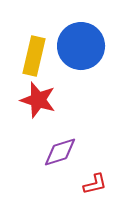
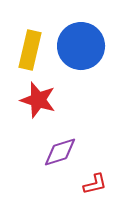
yellow rectangle: moved 4 px left, 6 px up
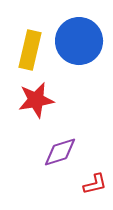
blue circle: moved 2 px left, 5 px up
red star: moved 2 px left; rotated 27 degrees counterclockwise
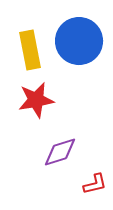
yellow rectangle: rotated 24 degrees counterclockwise
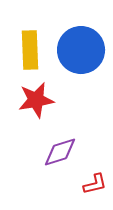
blue circle: moved 2 px right, 9 px down
yellow rectangle: rotated 9 degrees clockwise
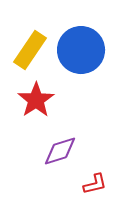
yellow rectangle: rotated 36 degrees clockwise
red star: rotated 24 degrees counterclockwise
purple diamond: moved 1 px up
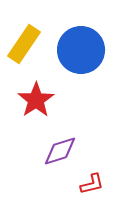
yellow rectangle: moved 6 px left, 6 px up
red L-shape: moved 3 px left
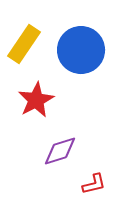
red star: rotated 6 degrees clockwise
red L-shape: moved 2 px right
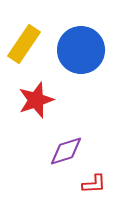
red star: rotated 9 degrees clockwise
purple diamond: moved 6 px right
red L-shape: rotated 10 degrees clockwise
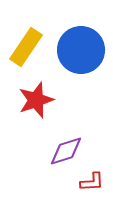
yellow rectangle: moved 2 px right, 3 px down
red L-shape: moved 2 px left, 2 px up
